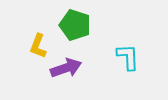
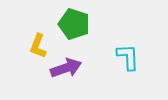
green pentagon: moved 1 px left, 1 px up
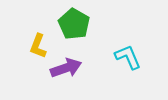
green pentagon: rotated 12 degrees clockwise
cyan L-shape: rotated 20 degrees counterclockwise
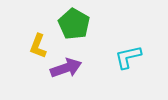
cyan L-shape: rotated 80 degrees counterclockwise
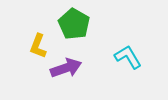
cyan L-shape: rotated 72 degrees clockwise
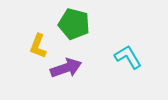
green pentagon: rotated 16 degrees counterclockwise
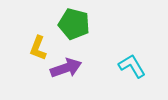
yellow L-shape: moved 2 px down
cyan L-shape: moved 4 px right, 9 px down
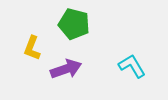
yellow L-shape: moved 6 px left
purple arrow: moved 1 px down
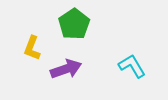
green pentagon: rotated 24 degrees clockwise
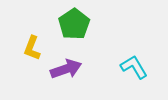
cyan L-shape: moved 2 px right, 1 px down
